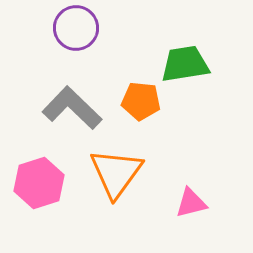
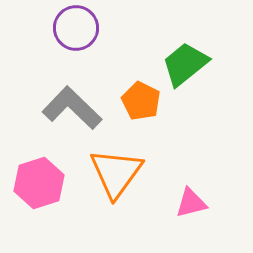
green trapezoid: rotated 30 degrees counterclockwise
orange pentagon: rotated 21 degrees clockwise
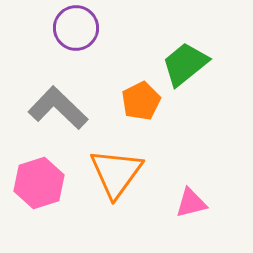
orange pentagon: rotated 18 degrees clockwise
gray L-shape: moved 14 px left
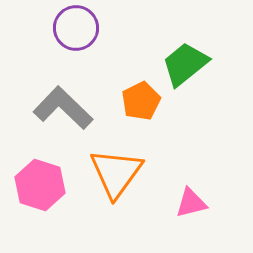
gray L-shape: moved 5 px right
pink hexagon: moved 1 px right, 2 px down; rotated 24 degrees counterclockwise
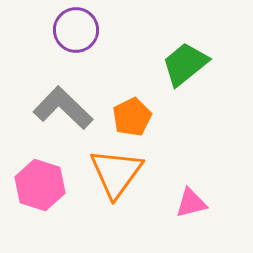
purple circle: moved 2 px down
orange pentagon: moved 9 px left, 16 px down
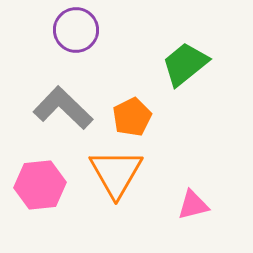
orange triangle: rotated 6 degrees counterclockwise
pink hexagon: rotated 24 degrees counterclockwise
pink triangle: moved 2 px right, 2 px down
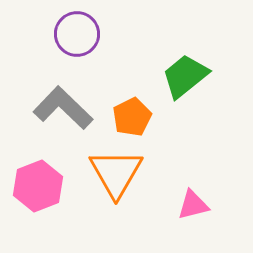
purple circle: moved 1 px right, 4 px down
green trapezoid: moved 12 px down
pink hexagon: moved 2 px left, 1 px down; rotated 15 degrees counterclockwise
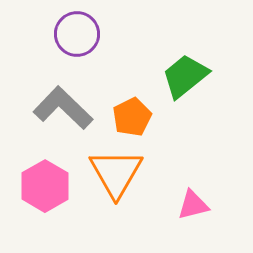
pink hexagon: moved 7 px right; rotated 9 degrees counterclockwise
